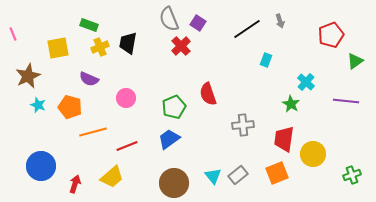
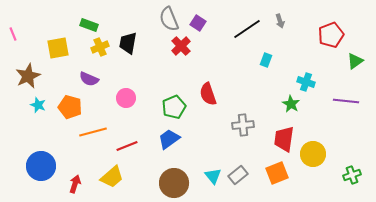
cyan cross: rotated 24 degrees counterclockwise
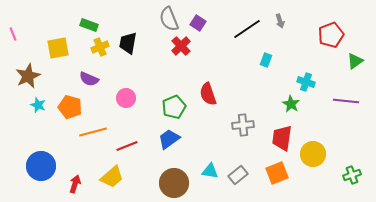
red trapezoid: moved 2 px left, 1 px up
cyan triangle: moved 3 px left, 5 px up; rotated 42 degrees counterclockwise
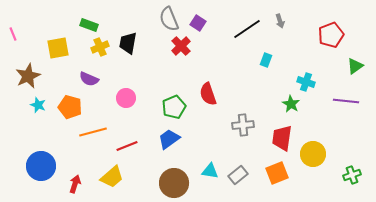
green triangle: moved 5 px down
